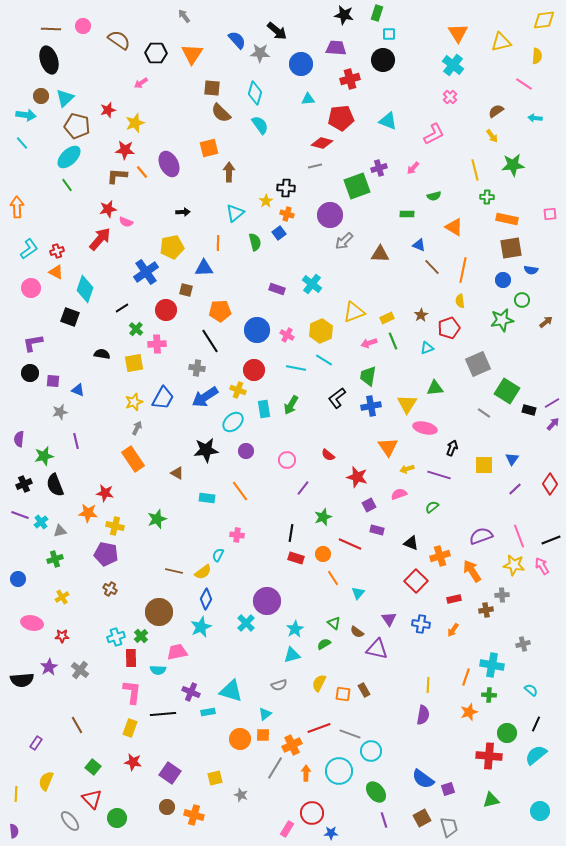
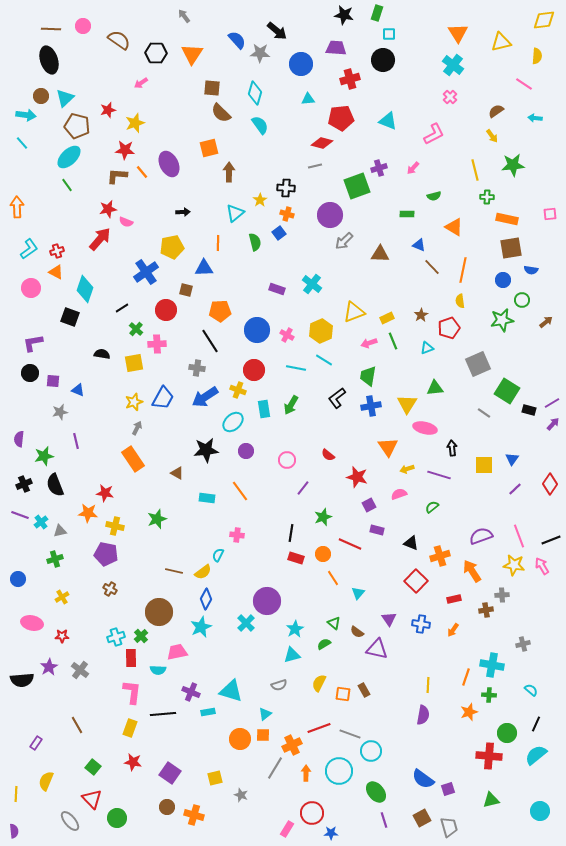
yellow star at (266, 201): moved 6 px left, 1 px up
black arrow at (452, 448): rotated 28 degrees counterclockwise
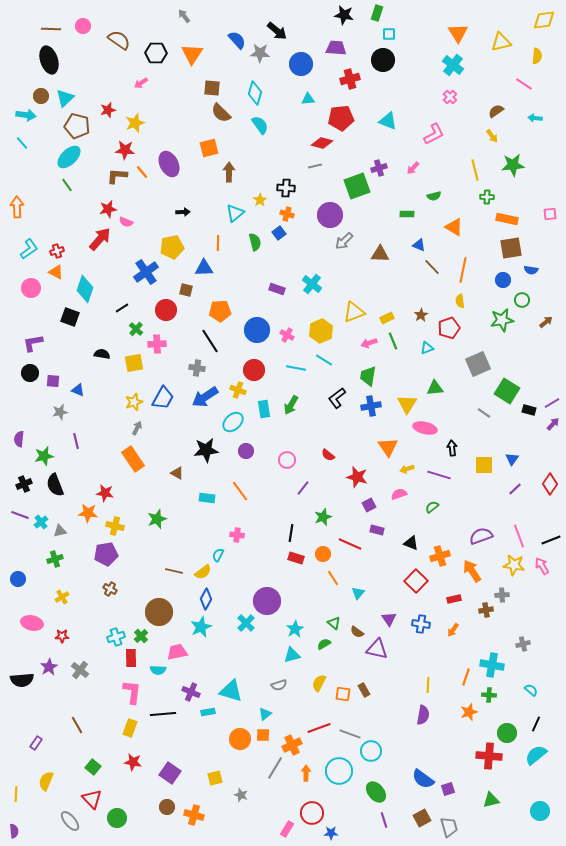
purple pentagon at (106, 554): rotated 20 degrees counterclockwise
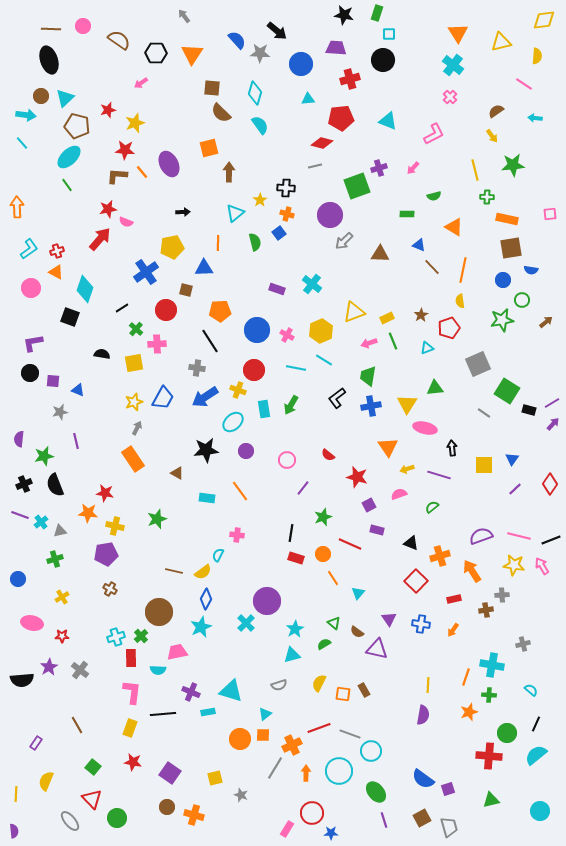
pink line at (519, 536): rotated 55 degrees counterclockwise
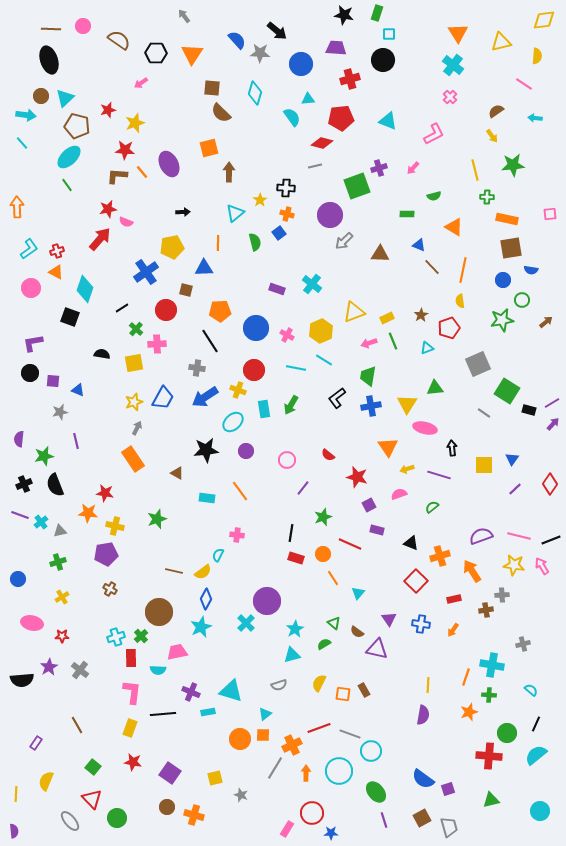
cyan semicircle at (260, 125): moved 32 px right, 8 px up
blue circle at (257, 330): moved 1 px left, 2 px up
green cross at (55, 559): moved 3 px right, 3 px down
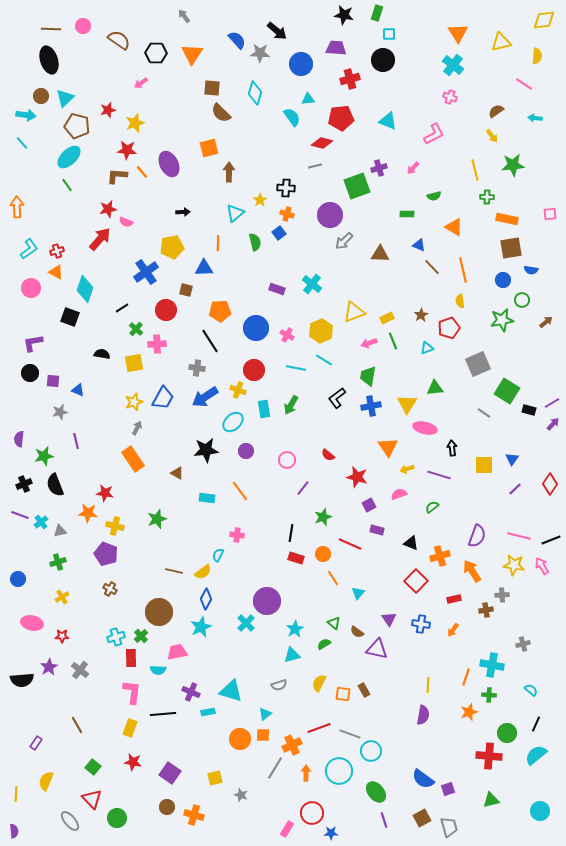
pink cross at (450, 97): rotated 24 degrees counterclockwise
red star at (125, 150): moved 2 px right
orange line at (463, 270): rotated 25 degrees counterclockwise
purple semicircle at (481, 536): moved 4 px left; rotated 130 degrees clockwise
purple pentagon at (106, 554): rotated 30 degrees clockwise
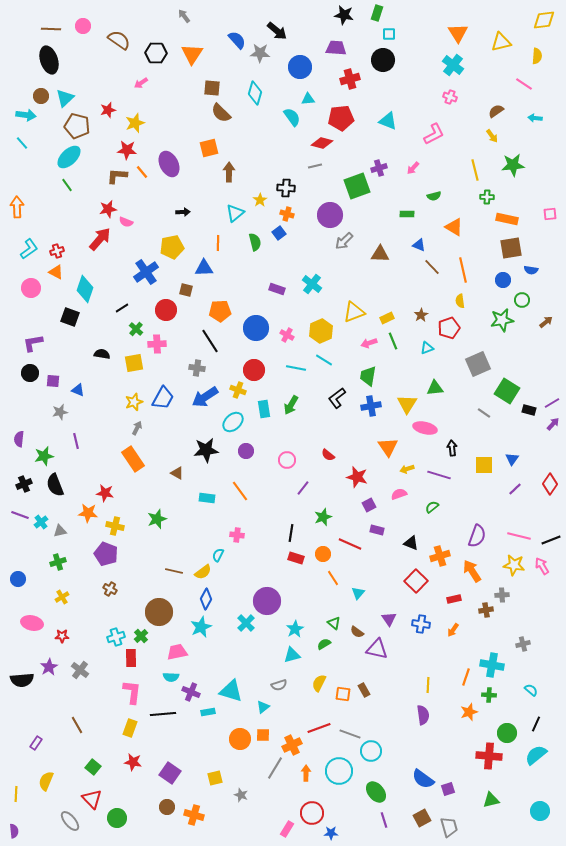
blue circle at (301, 64): moved 1 px left, 3 px down
cyan semicircle at (158, 670): moved 13 px right, 7 px down
cyan triangle at (265, 714): moved 2 px left, 7 px up
purple semicircle at (423, 715): rotated 18 degrees counterclockwise
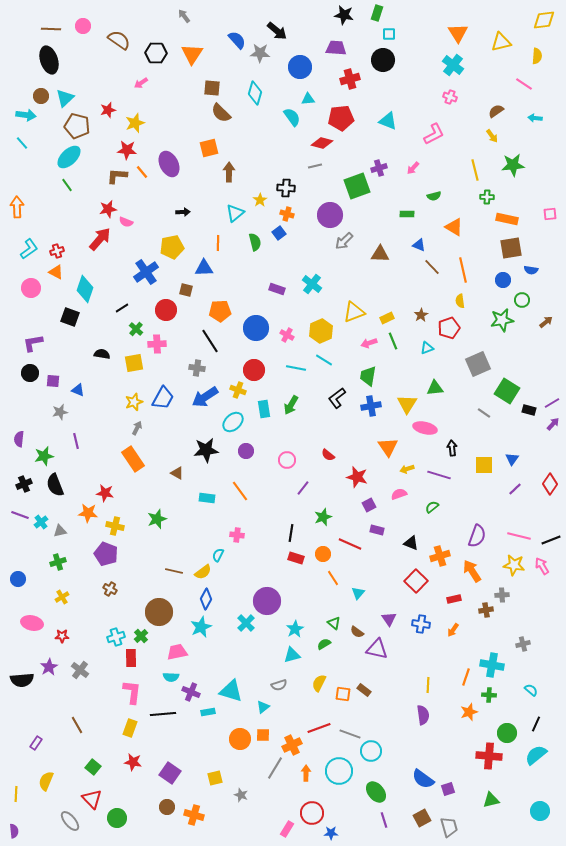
brown rectangle at (364, 690): rotated 24 degrees counterclockwise
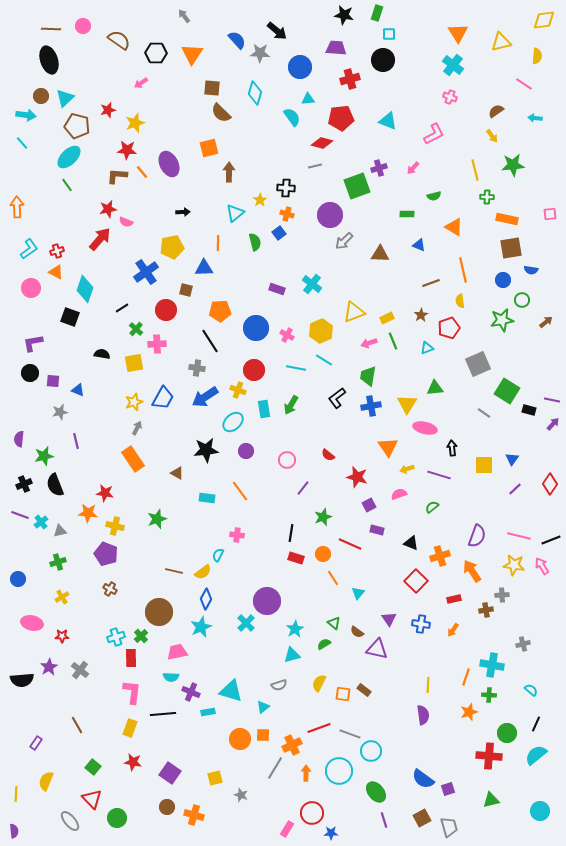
brown line at (432, 267): moved 1 px left, 16 px down; rotated 66 degrees counterclockwise
purple line at (552, 403): moved 3 px up; rotated 42 degrees clockwise
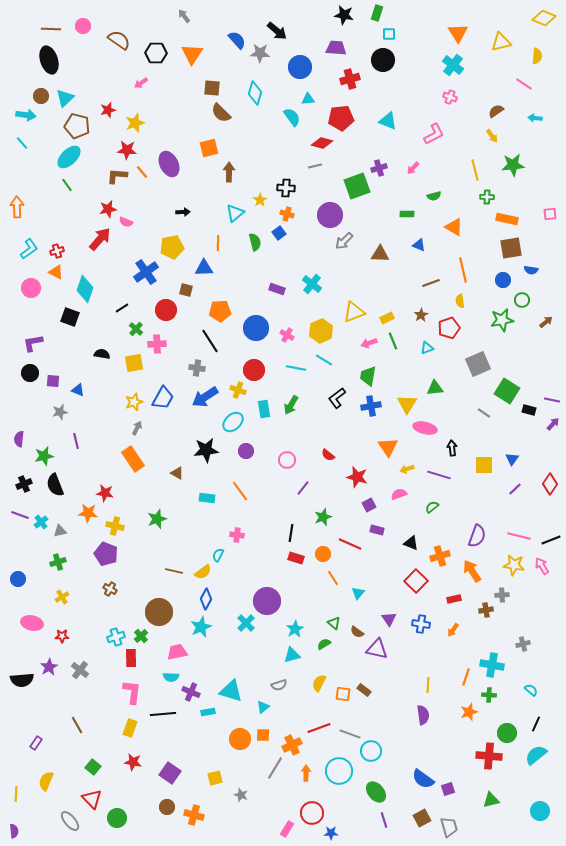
yellow diamond at (544, 20): moved 2 px up; rotated 30 degrees clockwise
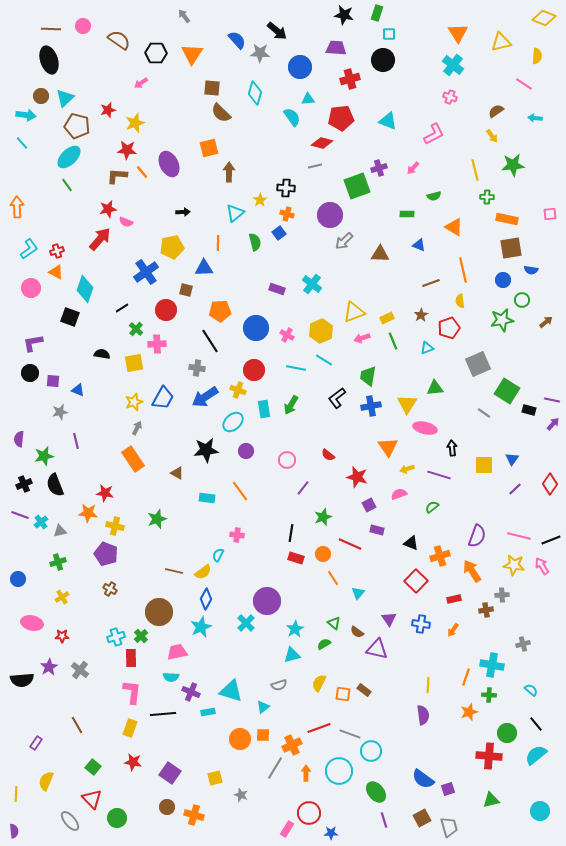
pink arrow at (369, 343): moved 7 px left, 5 px up
black line at (536, 724): rotated 63 degrees counterclockwise
red circle at (312, 813): moved 3 px left
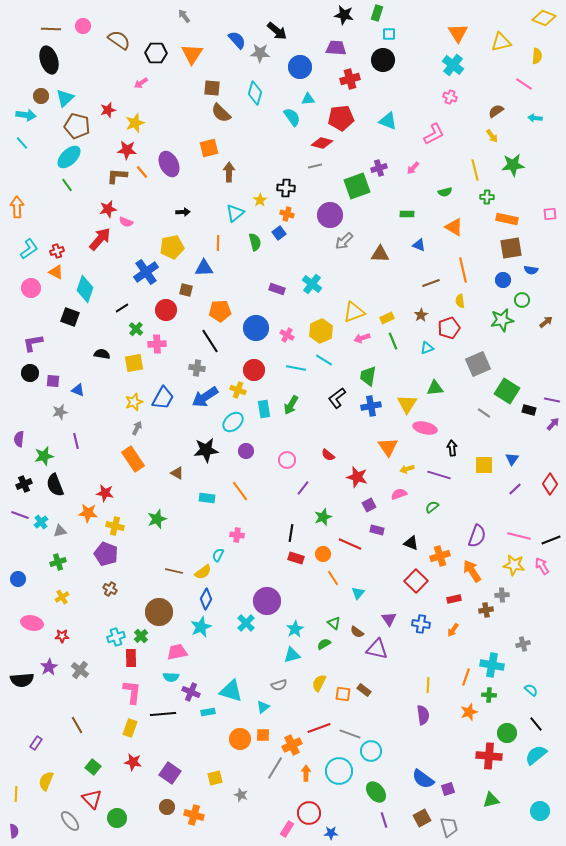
green semicircle at (434, 196): moved 11 px right, 4 px up
